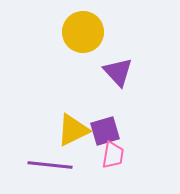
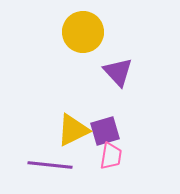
pink trapezoid: moved 2 px left, 1 px down
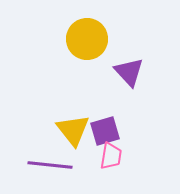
yellow circle: moved 4 px right, 7 px down
purple triangle: moved 11 px right
yellow triangle: rotated 42 degrees counterclockwise
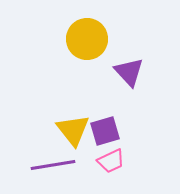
pink trapezoid: moved 5 px down; rotated 56 degrees clockwise
purple line: moved 3 px right; rotated 15 degrees counterclockwise
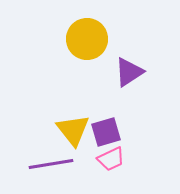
purple triangle: rotated 40 degrees clockwise
purple square: moved 1 px right, 1 px down
pink trapezoid: moved 2 px up
purple line: moved 2 px left, 1 px up
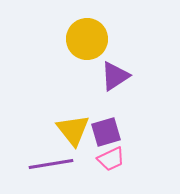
purple triangle: moved 14 px left, 4 px down
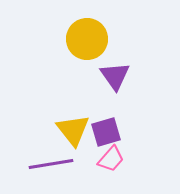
purple triangle: rotated 32 degrees counterclockwise
pink trapezoid: rotated 24 degrees counterclockwise
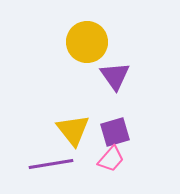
yellow circle: moved 3 px down
purple square: moved 9 px right
